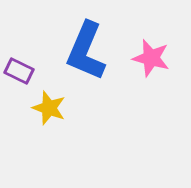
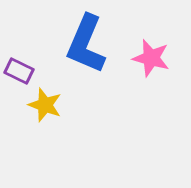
blue L-shape: moved 7 px up
yellow star: moved 4 px left, 3 px up
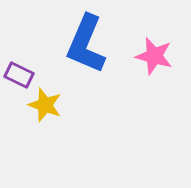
pink star: moved 3 px right, 2 px up
purple rectangle: moved 4 px down
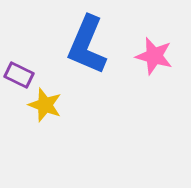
blue L-shape: moved 1 px right, 1 px down
